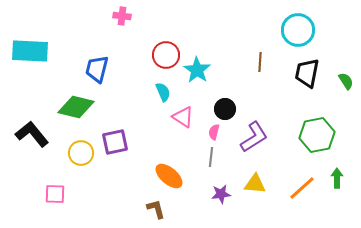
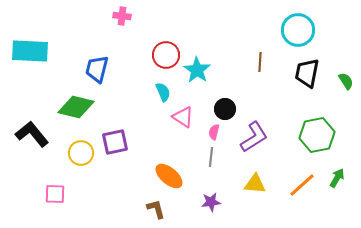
green arrow: rotated 30 degrees clockwise
orange line: moved 3 px up
purple star: moved 10 px left, 8 px down
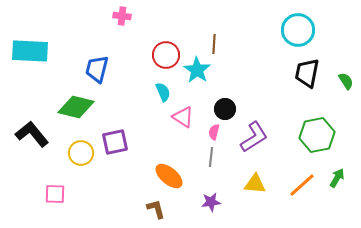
brown line: moved 46 px left, 18 px up
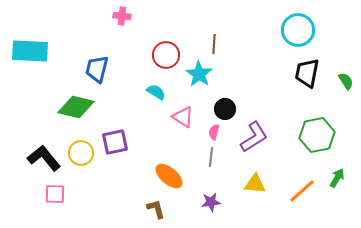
cyan star: moved 2 px right, 4 px down
cyan semicircle: moved 7 px left; rotated 36 degrees counterclockwise
black L-shape: moved 12 px right, 24 px down
orange line: moved 6 px down
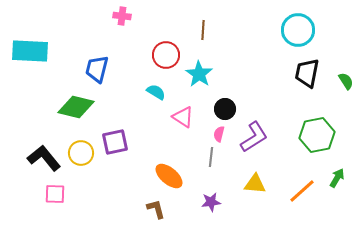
brown line: moved 11 px left, 14 px up
pink semicircle: moved 5 px right, 2 px down
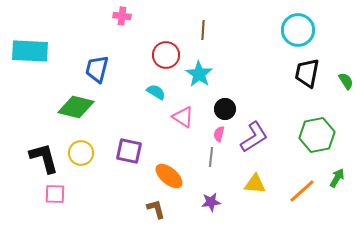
purple square: moved 14 px right, 9 px down; rotated 24 degrees clockwise
black L-shape: rotated 24 degrees clockwise
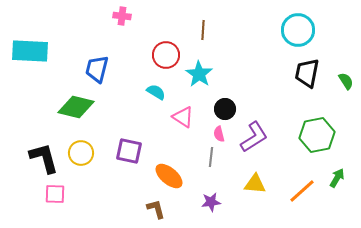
pink semicircle: rotated 28 degrees counterclockwise
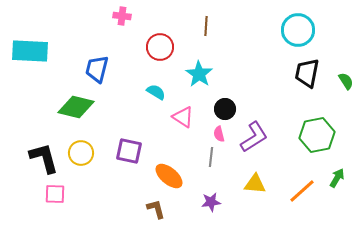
brown line: moved 3 px right, 4 px up
red circle: moved 6 px left, 8 px up
